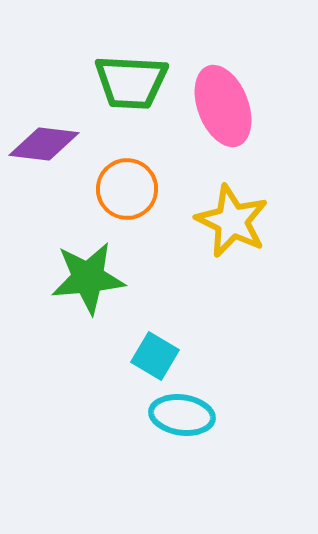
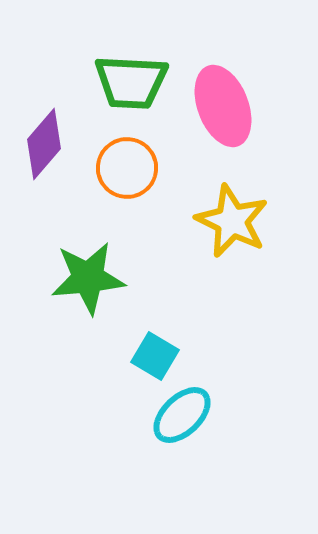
purple diamond: rotated 56 degrees counterclockwise
orange circle: moved 21 px up
cyan ellipse: rotated 52 degrees counterclockwise
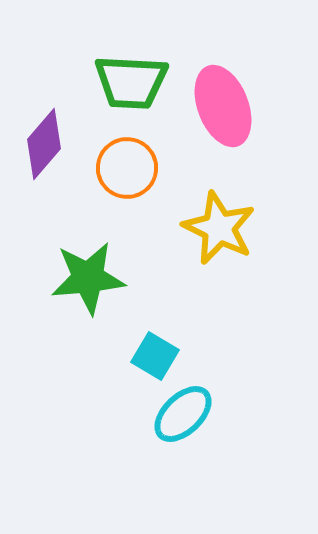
yellow star: moved 13 px left, 7 px down
cyan ellipse: moved 1 px right, 1 px up
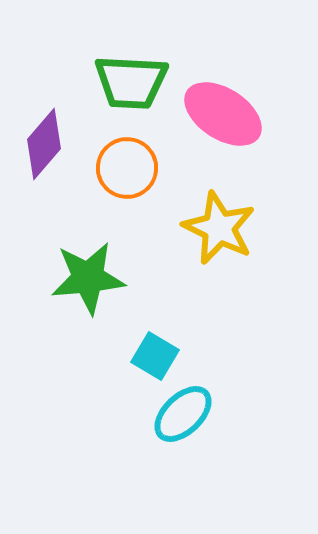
pink ellipse: moved 8 px down; rotated 36 degrees counterclockwise
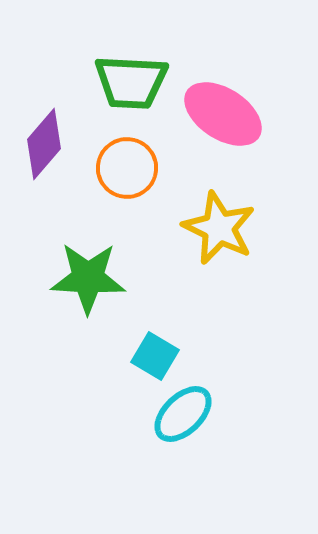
green star: rotated 8 degrees clockwise
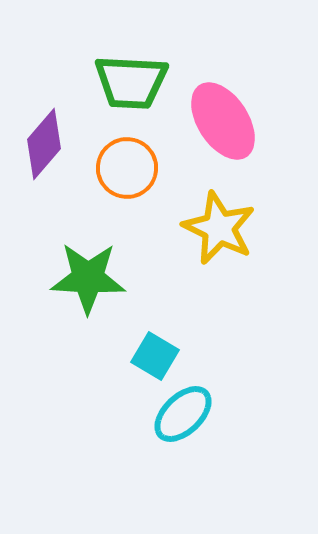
pink ellipse: moved 7 px down; rotated 24 degrees clockwise
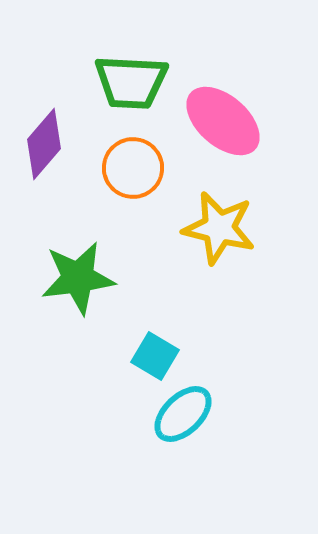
pink ellipse: rotated 16 degrees counterclockwise
orange circle: moved 6 px right
yellow star: rotated 12 degrees counterclockwise
green star: moved 10 px left; rotated 10 degrees counterclockwise
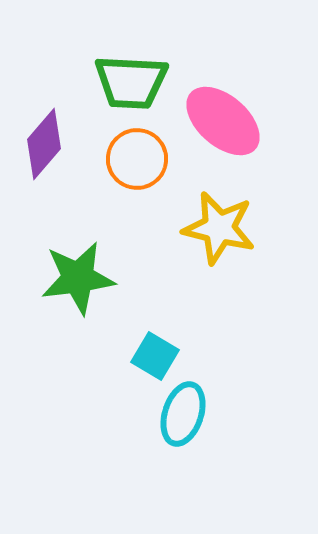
orange circle: moved 4 px right, 9 px up
cyan ellipse: rotated 28 degrees counterclockwise
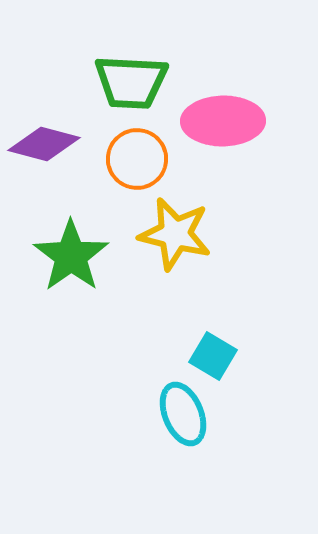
pink ellipse: rotated 42 degrees counterclockwise
purple diamond: rotated 64 degrees clockwise
yellow star: moved 44 px left, 6 px down
green star: moved 7 px left, 22 px up; rotated 28 degrees counterclockwise
cyan square: moved 58 px right
cyan ellipse: rotated 40 degrees counterclockwise
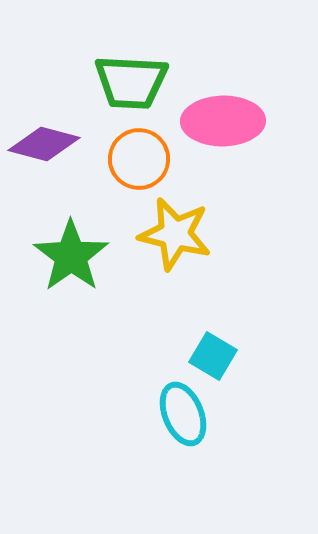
orange circle: moved 2 px right
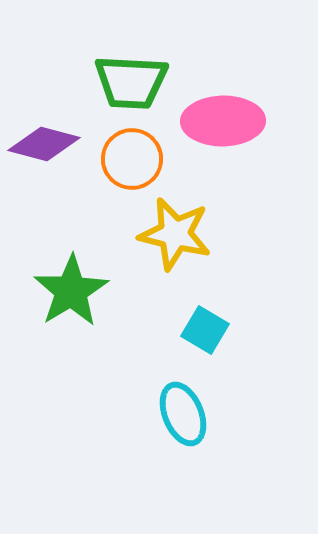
orange circle: moved 7 px left
green star: moved 35 px down; rotated 4 degrees clockwise
cyan square: moved 8 px left, 26 px up
